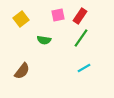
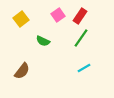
pink square: rotated 24 degrees counterclockwise
green semicircle: moved 1 px left, 1 px down; rotated 16 degrees clockwise
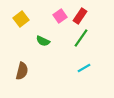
pink square: moved 2 px right, 1 px down
brown semicircle: rotated 24 degrees counterclockwise
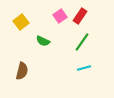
yellow square: moved 3 px down
green line: moved 1 px right, 4 px down
cyan line: rotated 16 degrees clockwise
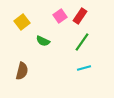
yellow square: moved 1 px right
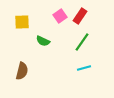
yellow square: rotated 35 degrees clockwise
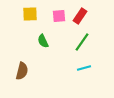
pink square: moved 1 px left; rotated 32 degrees clockwise
yellow square: moved 8 px right, 8 px up
green semicircle: rotated 40 degrees clockwise
